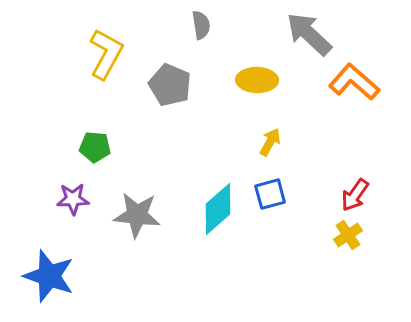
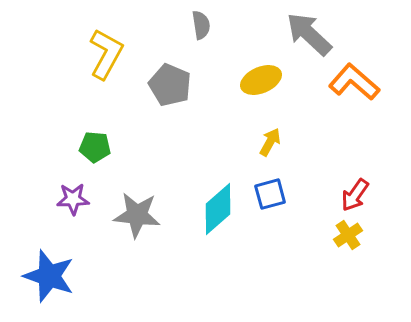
yellow ellipse: moved 4 px right; rotated 24 degrees counterclockwise
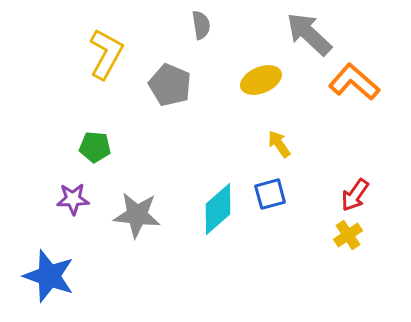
yellow arrow: moved 9 px right, 2 px down; rotated 64 degrees counterclockwise
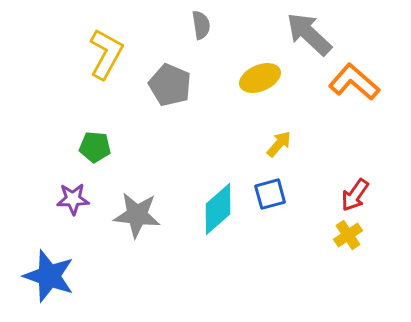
yellow ellipse: moved 1 px left, 2 px up
yellow arrow: rotated 76 degrees clockwise
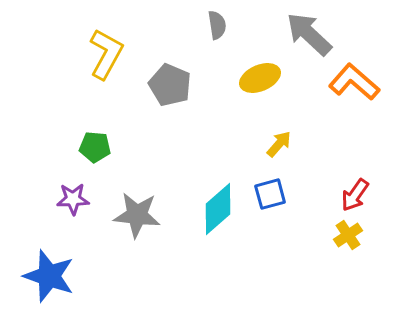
gray semicircle: moved 16 px right
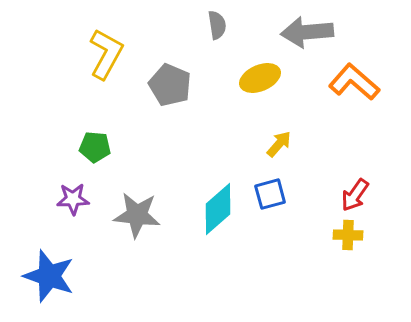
gray arrow: moved 2 px left, 2 px up; rotated 48 degrees counterclockwise
yellow cross: rotated 36 degrees clockwise
